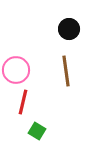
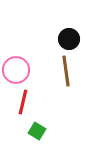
black circle: moved 10 px down
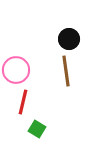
green square: moved 2 px up
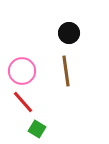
black circle: moved 6 px up
pink circle: moved 6 px right, 1 px down
red line: rotated 55 degrees counterclockwise
